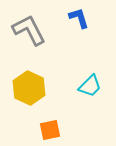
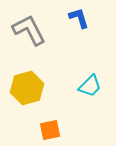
yellow hexagon: moved 2 px left; rotated 20 degrees clockwise
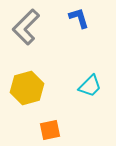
gray L-shape: moved 3 px left, 3 px up; rotated 108 degrees counterclockwise
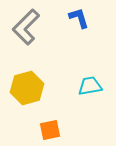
cyan trapezoid: rotated 145 degrees counterclockwise
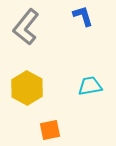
blue L-shape: moved 4 px right, 2 px up
gray L-shape: rotated 6 degrees counterclockwise
yellow hexagon: rotated 16 degrees counterclockwise
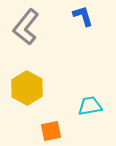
cyan trapezoid: moved 20 px down
orange square: moved 1 px right, 1 px down
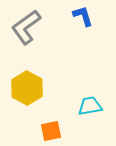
gray L-shape: rotated 15 degrees clockwise
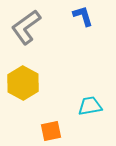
yellow hexagon: moved 4 px left, 5 px up
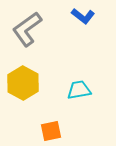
blue L-shape: rotated 145 degrees clockwise
gray L-shape: moved 1 px right, 2 px down
cyan trapezoid: moved 11 px left, 16 px up
